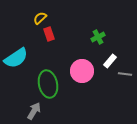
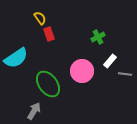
yellow semicircle: rotated 96 degrees clockwise
green ellipse: rotated 24 degrees counterclockwise
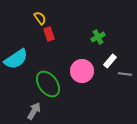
cyan semicircle: moved 1 px down
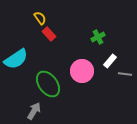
red rectangle: rotated 24 degrees counterclockwise
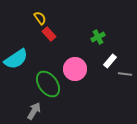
pink circle: moved 7 px left, 2 px up
